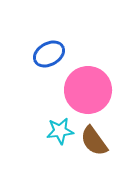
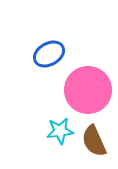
brown semicircle: rotated 12 degrees clockwise
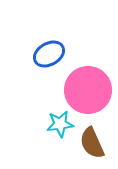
cyan star: moved 7 px up
brown semicircle: moved 2 px left, 2 px down
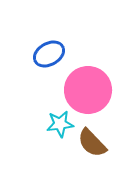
brown semicircle: rotated 20 degrees counterclockwise
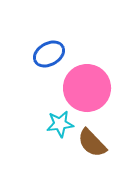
pink circle: moved 1 px left, 2 px up
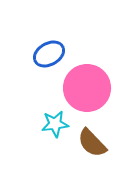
cyan star: moved 5 px left
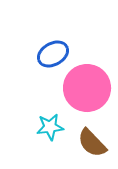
blue ellipse: moved 4 px right
cyan star: moved 5 px left, 3 px down
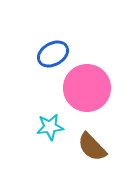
brown semicircle: moved 4 px down
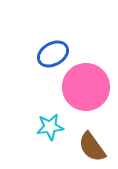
pink circle: moved 1 px left, 1 px up
brown semicircle: rotated 8 degrees clockwise
